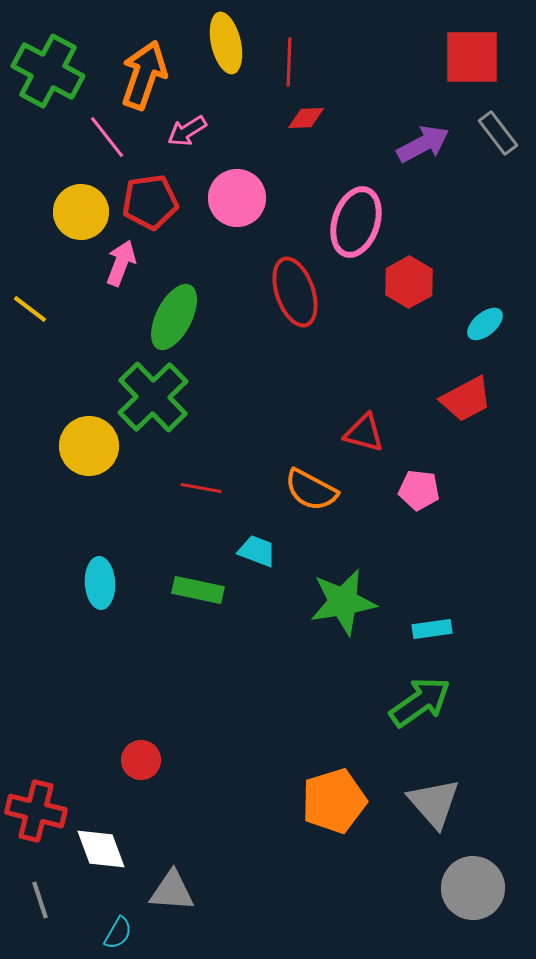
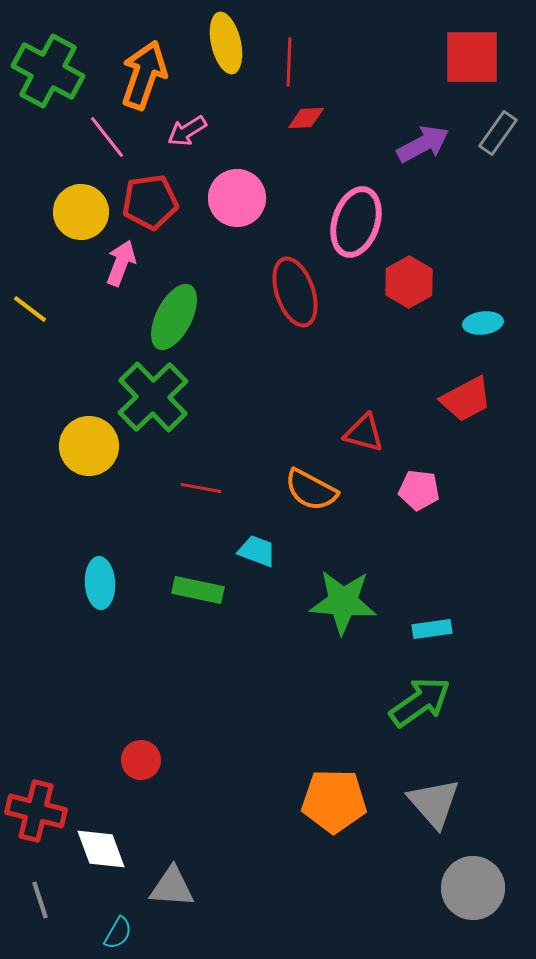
gray rectangle at (498, 133): rotated 72 degrees clockwise
cyan ellipse at (485, 324): moved 2 px left, 1 px up; rotated 33 degrees clockwise
green star at (343, 602): rotated 14 degrees clockwise
orange pentagon at (334, 801): rotated 18 degrees clockwise
gray triangle at (172, 891): moved 4 px up
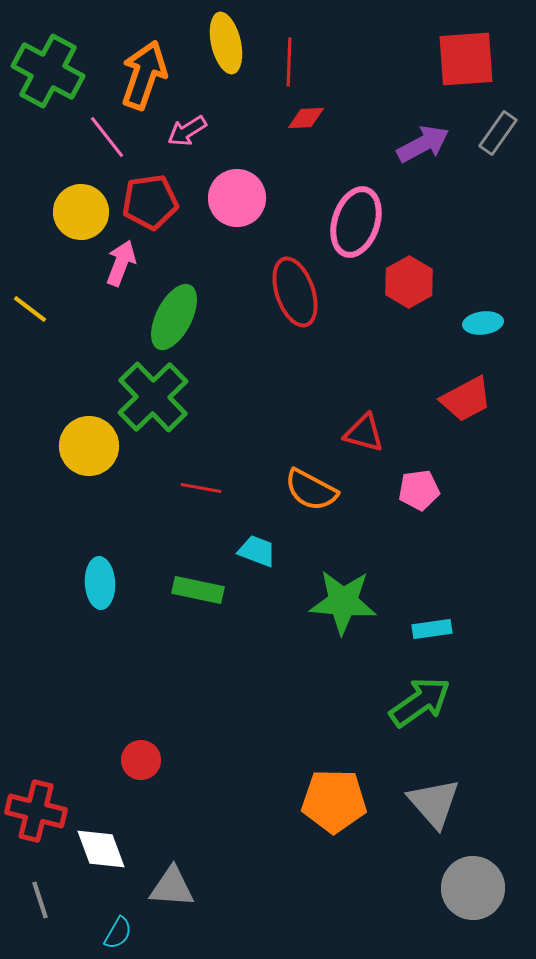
red square at (472, 57): moved 6 px left, 2 px down; rotated 4 degrees counterclockwise
pink pentagon at (419, 490): rotated 15 degrees counterclockwise
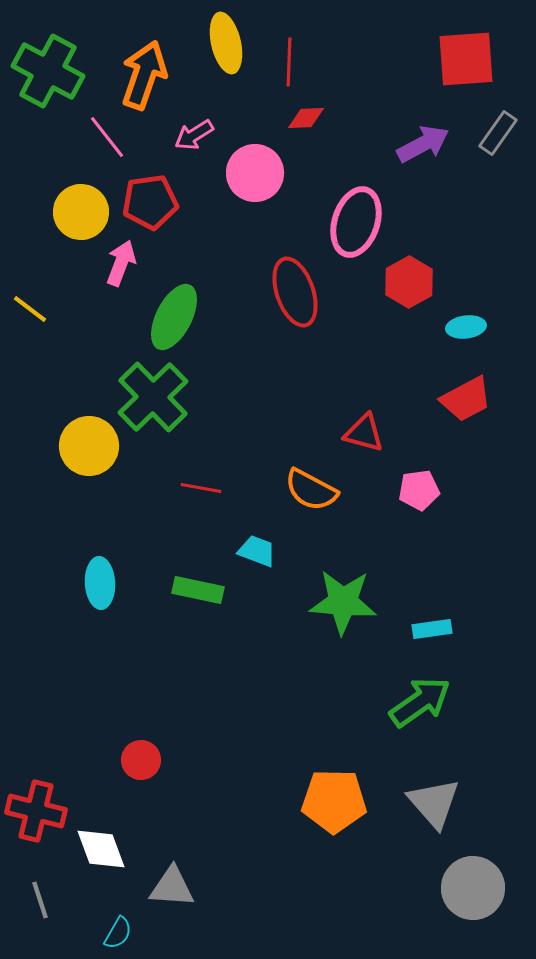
pink arrow at (187, 131): moved 7 px right, 4 px down
pink circle at (237, 198): moved 18 px right, 25 px up
cyan ellipse at (483, 323): moved 17 px left, 4 px down
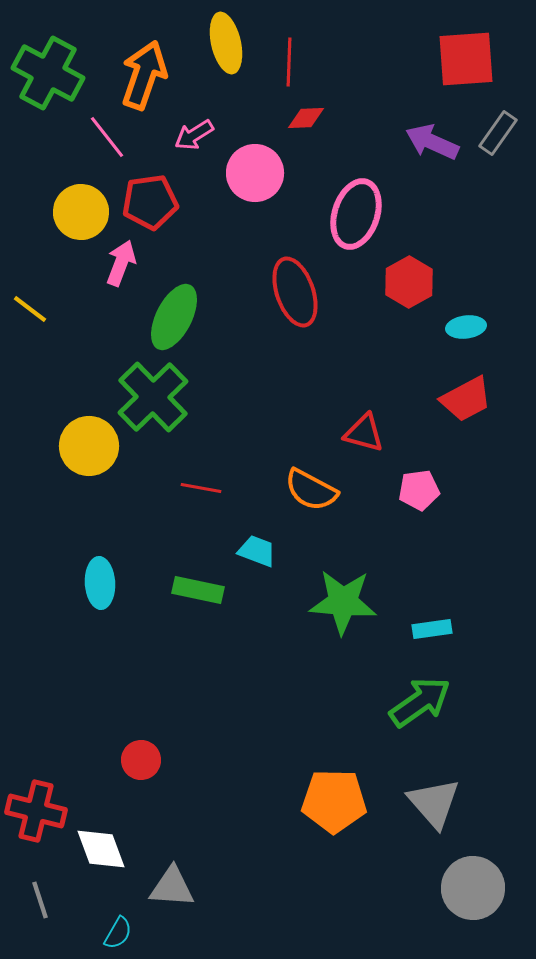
green cross at (48, 71): moved 2 px down
purple arrow at (423, 144): moved 9 px right, 2 px up; rotated 128 degrees counterclockwise
pink ellipse at (356, 222): moved 8 px up
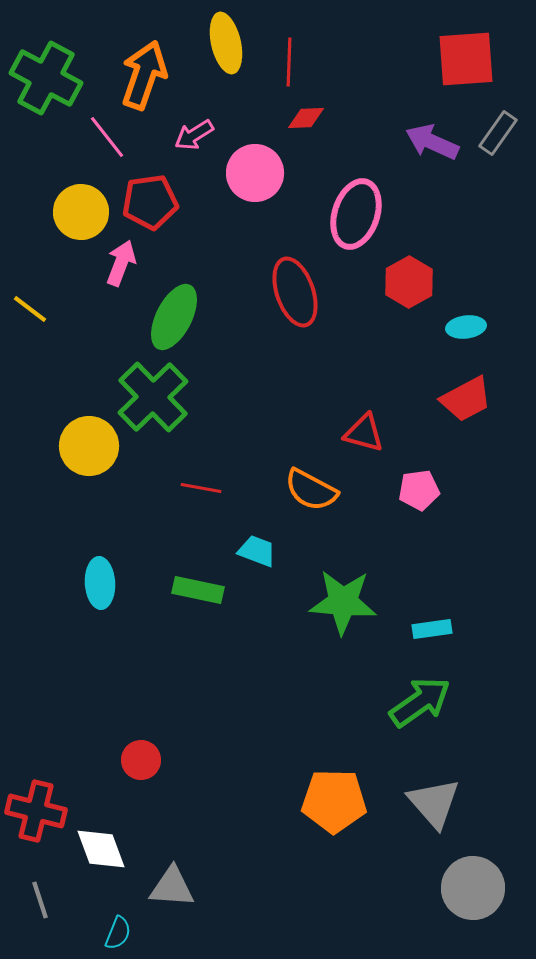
green cross at (48, 73): moved 2 px left, 5 px down
cyan semicircle at (118, 933): rotated 8 degrees counterclockwise
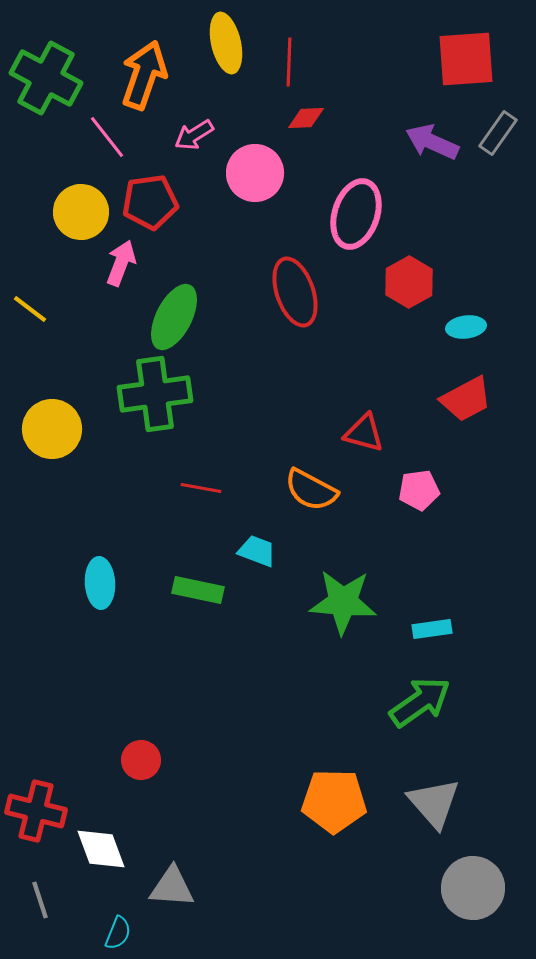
green cross at (153, 397): moved 2 px right, 3 px up; rotated 36 degrees clockwise
yellow circle at (89, 446): moved 37 px left, 17 px up
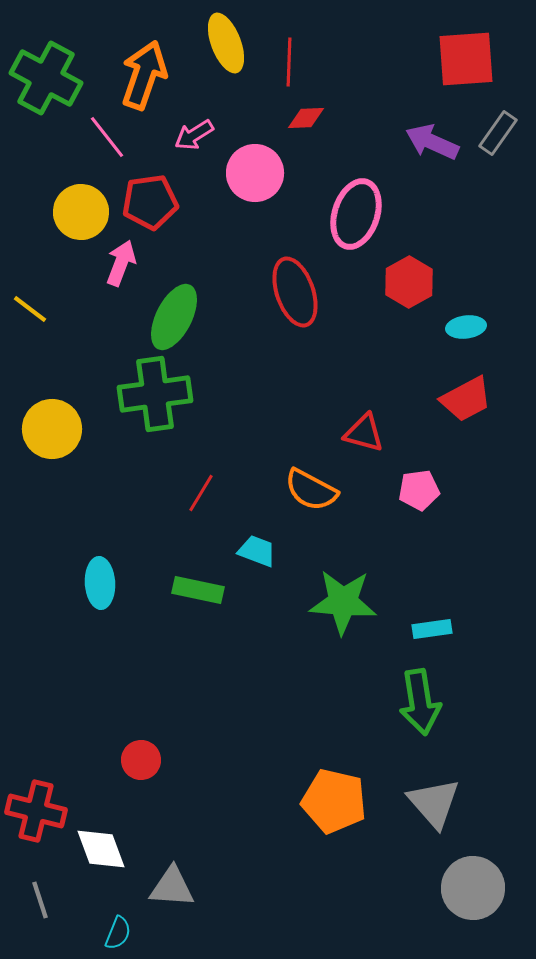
yellow ellipse at (226, 43): rotated 8 degrees counterclockwise
red line at (201, 488): moved 5 px down; rotated 69 degrees counterclockwise
green arrow at (420, 702): rotated 116 degrees clockwise
orange pentagon at (334, 801): rotated 12 degrees clockwise
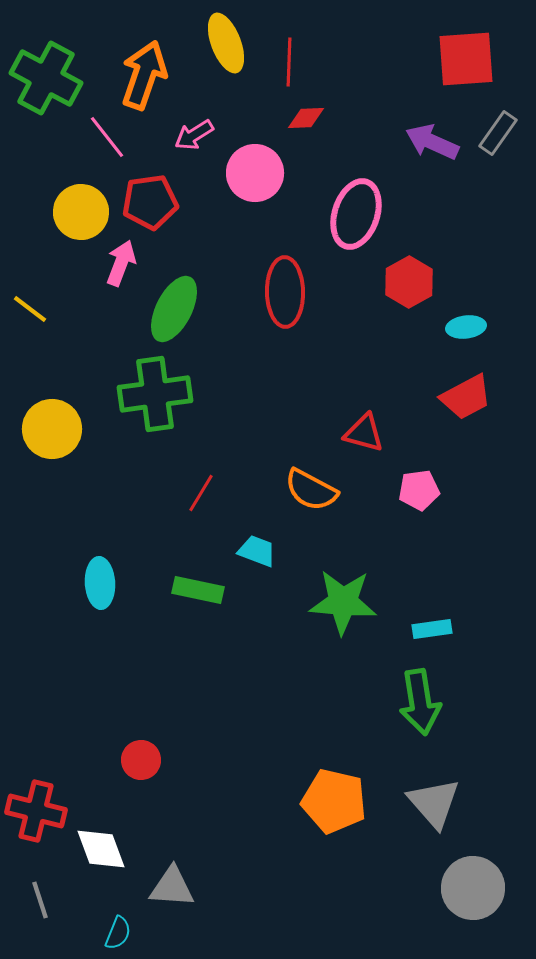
red ellipse at (295, 292): moved 10 px left; rotated 18 degrees clockwise
green ellipse at (174, 317): moved 8 px up
red trapezoid at (466, 399): moved 2 px up
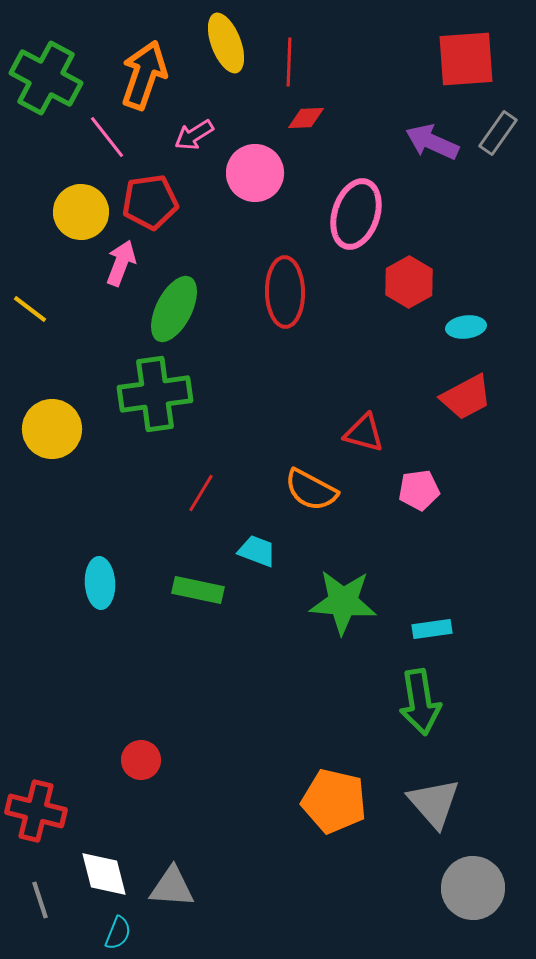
white diamond at (101, 849): moved 3 px right, 25 px down; rotated 6 degrees clockwise
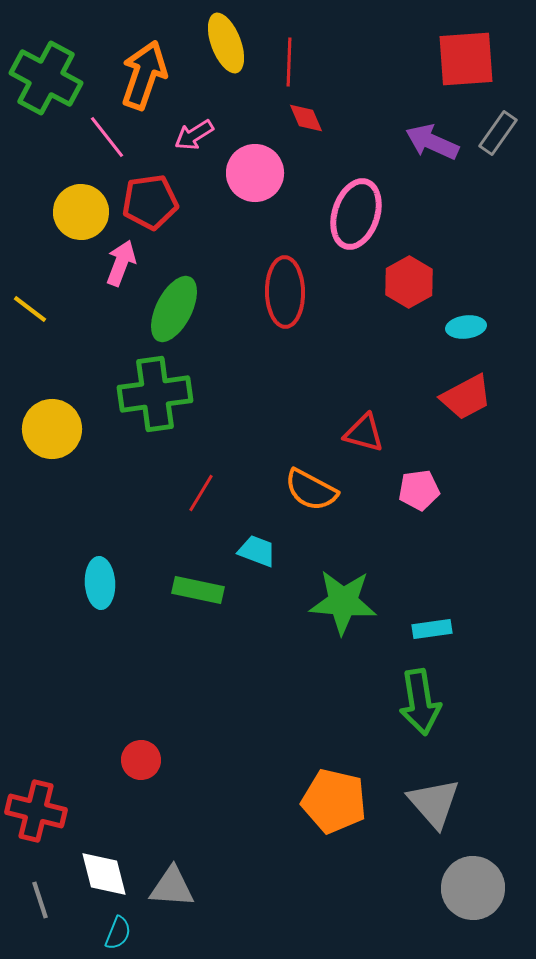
red diamond at (306, 118): rotated 69 degrees clockwise
